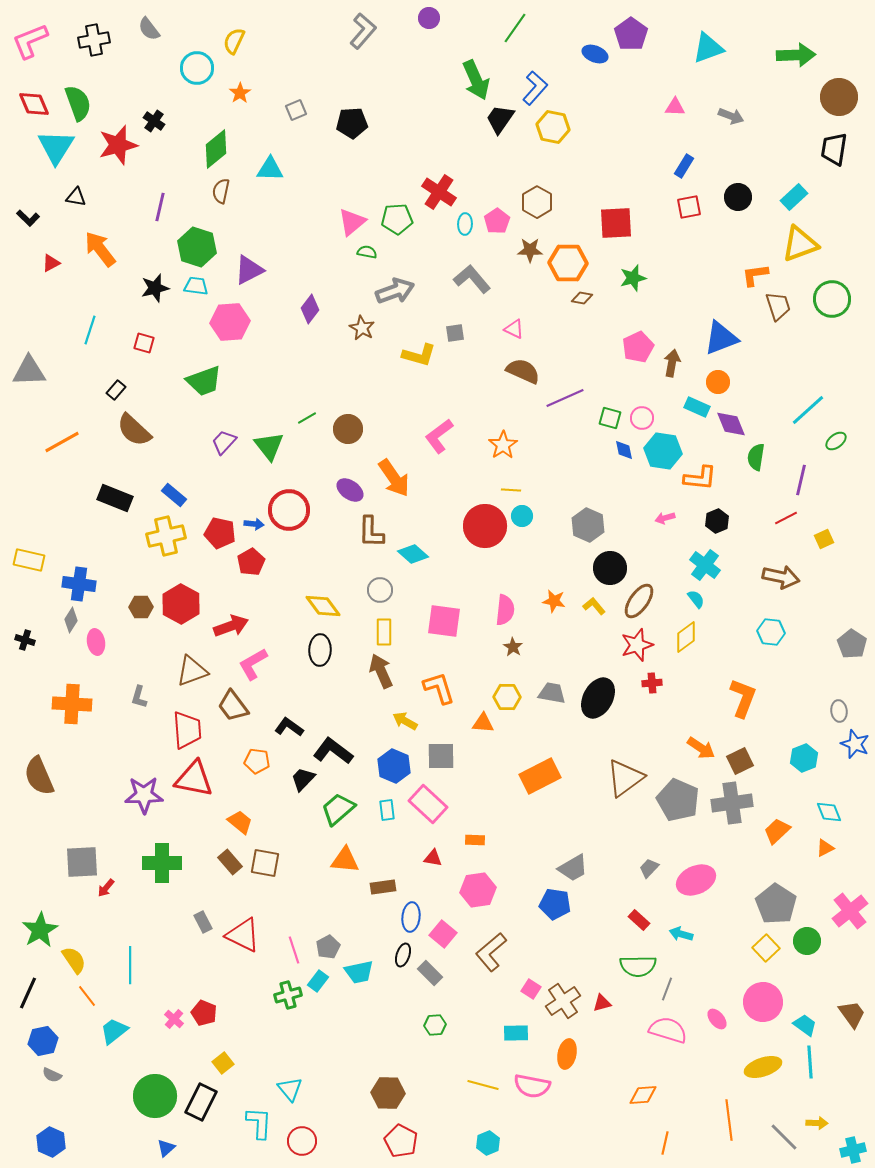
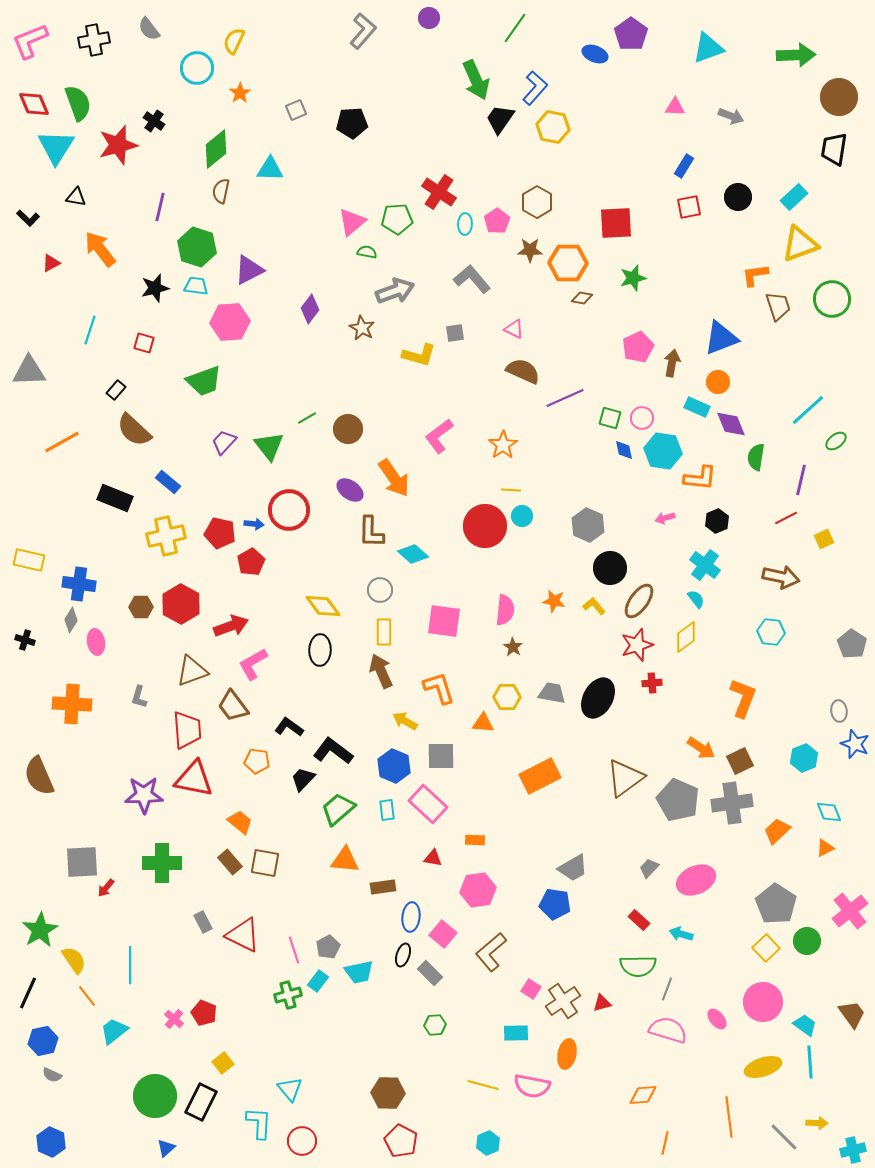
blue rectangle at (174, 495): moved 6 px left, 13 px up
orange line at (729, 1120): moved 3 px up
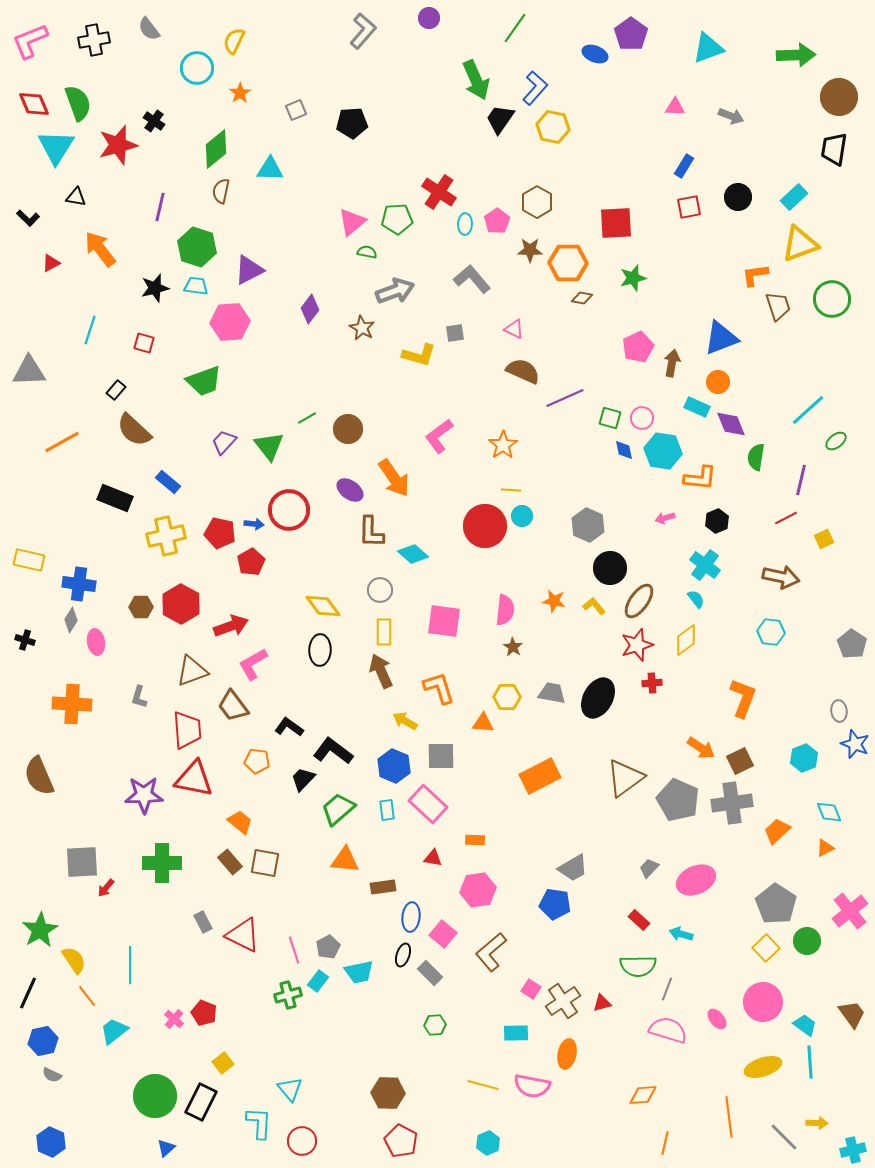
yellow diamond at (686, 637): moved 3 px down
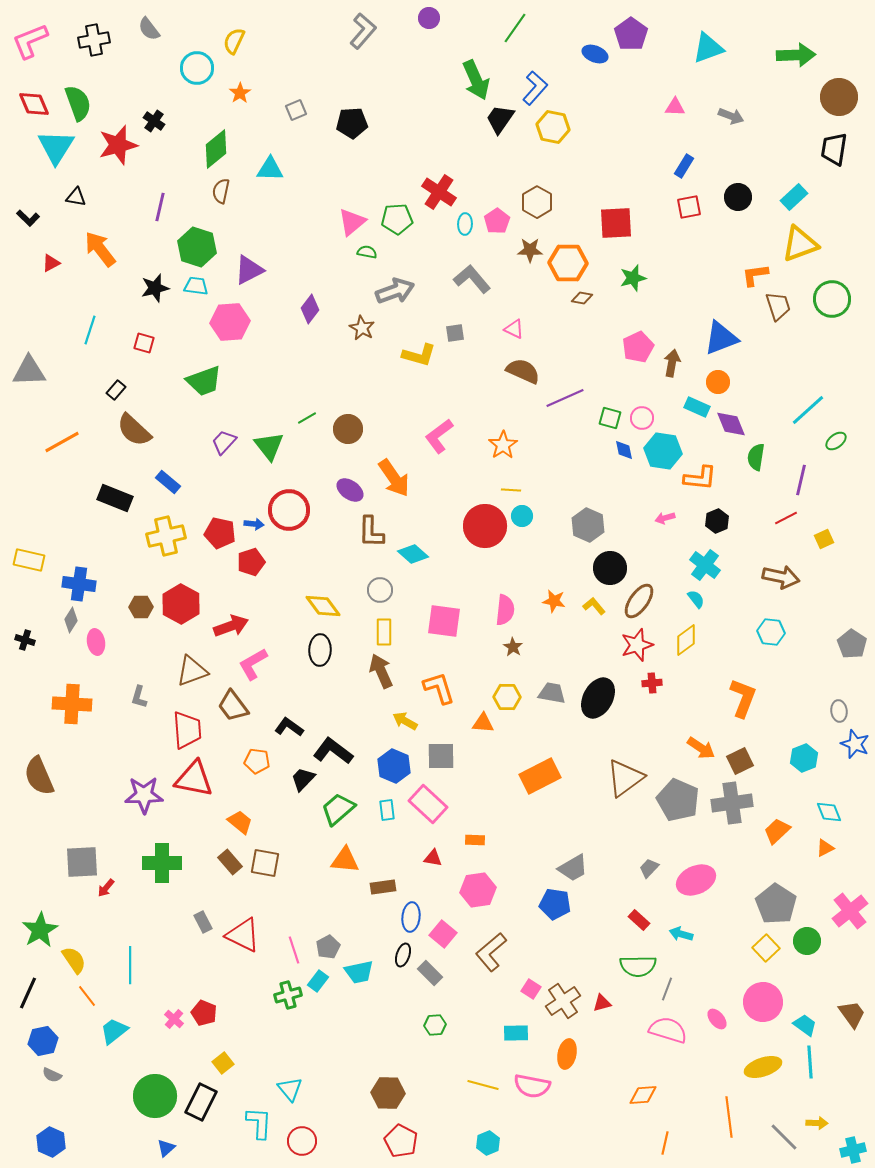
red pentagon at (251, 562): rotated 12 degrees clockwise
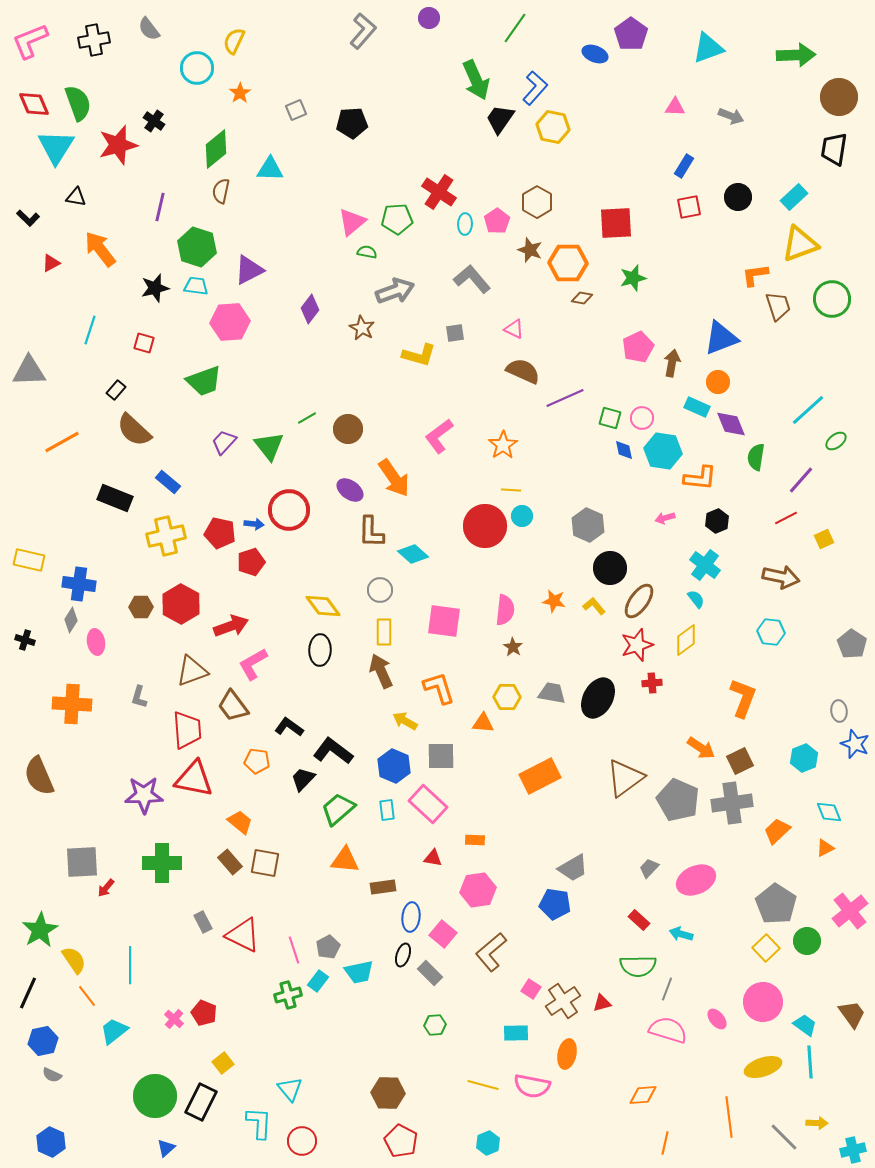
brown star at (530, 250): rotated 20 degrees clockwise
purple line at (801, 480): rotated 28 degrees clockwise
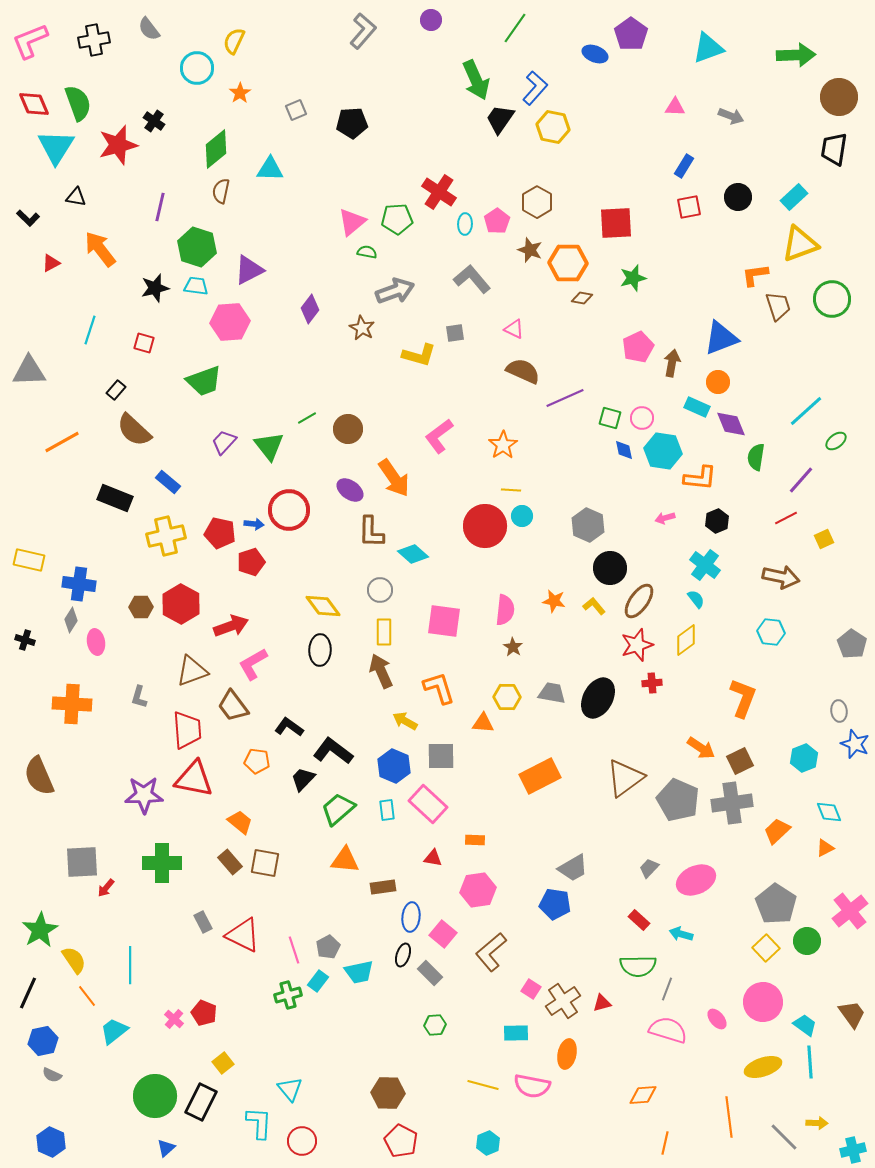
purple circle at (429, 18): moved 2 px right, 2 px down
cyan line at (808, 410): moved 2 px left, 1 px down
